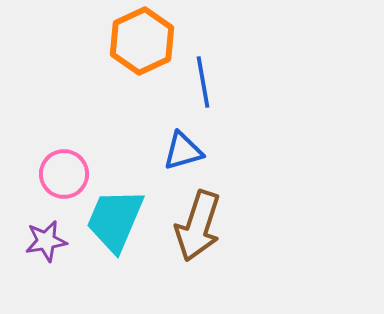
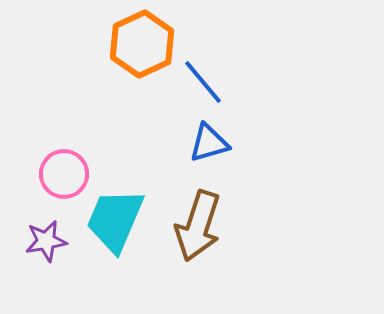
orange hexagon: moved 3 px down
blue line: rotated 30 degrees counterclockwise
blue triangle: moved 26 px right, 8 px up
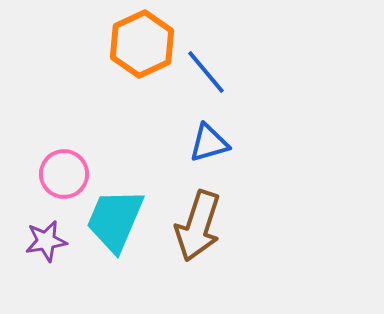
blue line: moved 3 px right, 10 px up
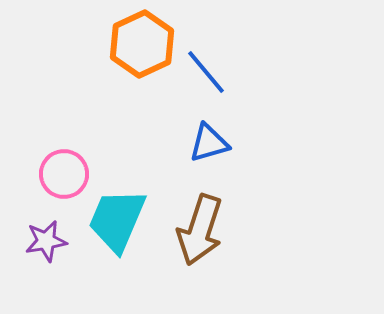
cyan trapezoid: moved 2 px right
brown arrow: moved 2 px right, 4 px down
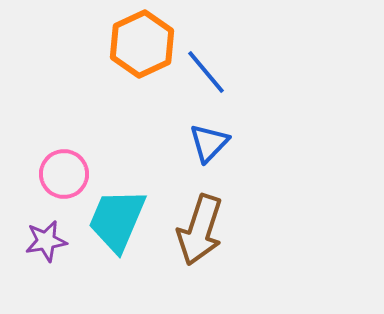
blue triangle: rotated 30 degrees counterclockwise
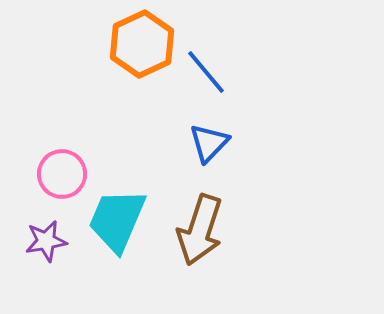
pink circle: moved 2 px left
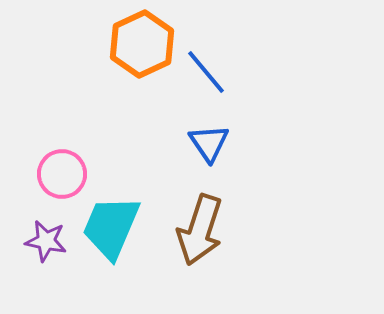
blue triangle: rotated 18 degrees counterclockwise
cyan trapezoid: moved 6 px left, 7 px down
purple star: rotated 21 degrees clockwise
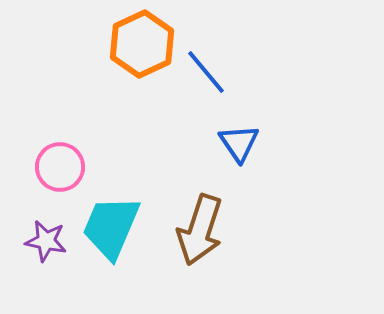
blue triangle: moved 30 px right
pink circle: moved 2 px left, 7 px up
